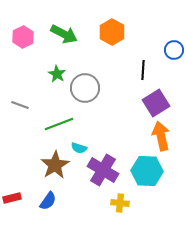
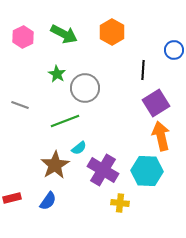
green line: moved 6 px right, 3 px up
cyan semicircle: rotated 56 degrees counterclockwise
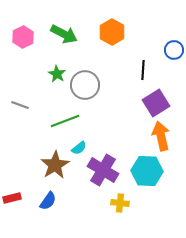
gray circle: moved 3 px up
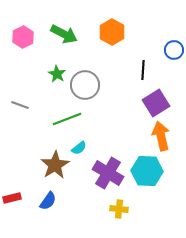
green line: moved 2 px right, 2 px up
purple cross: moved 5 px right, 3 px down
yellow cross: moved 1 px left, 6 px down
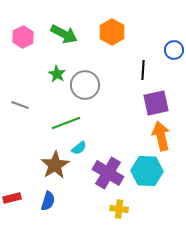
purple square: rotated 20 degrees clockwise
green line: moved 1 px left, 4 px down
blue semicircle: rotated 18 degrees counterclockwise
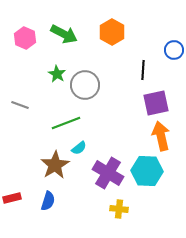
pink hexagon: moved 2 px right, 1 px down; rotated 10 degrees counterclockwise
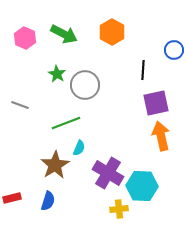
cyan semicircle: rotated 28 degrees counterclockwise
cyan hexagon: moved 5 px left, 15 px down
yellow cross: rotated 12 degrees counterclockwise
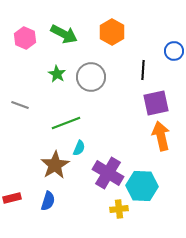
blue circle: moved 1 px down
gray circle: moved 6 px right, 8 px up
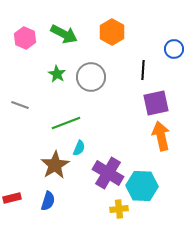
blue circle: moved 2 px up
